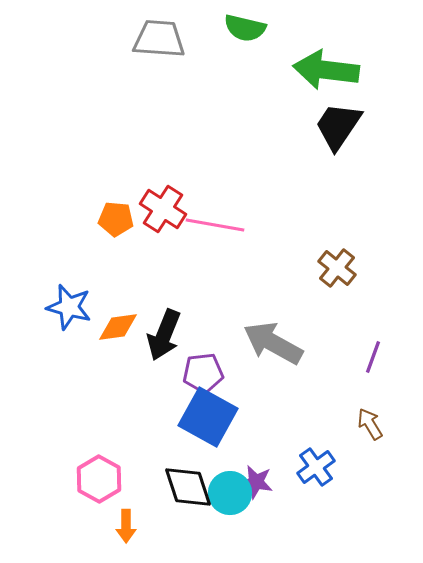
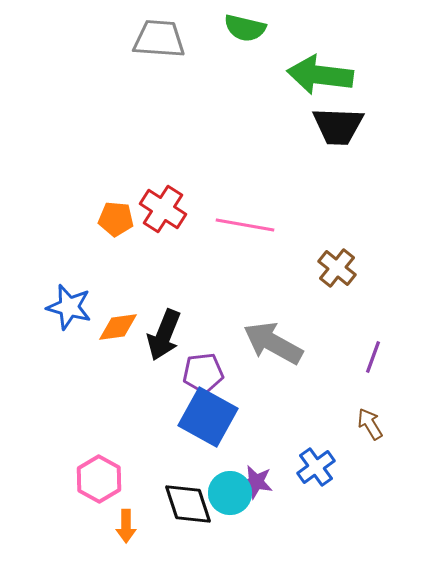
green arrow: moved 6 px left, 5 px down
black trapezoid: rotated 122 degrees counterclockwise
pink line: moved 30 px right
black diamond: moved 17 px down
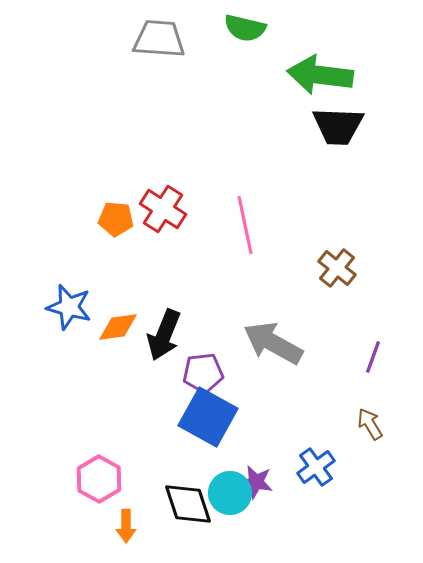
pink line: rotated 68 degrees clockwise
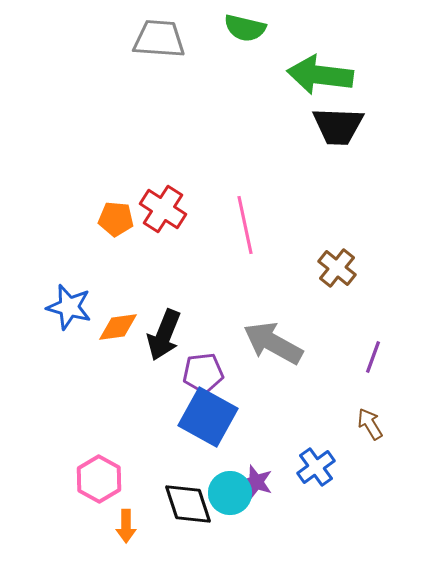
purple star: rotated 8 degrees clockwise
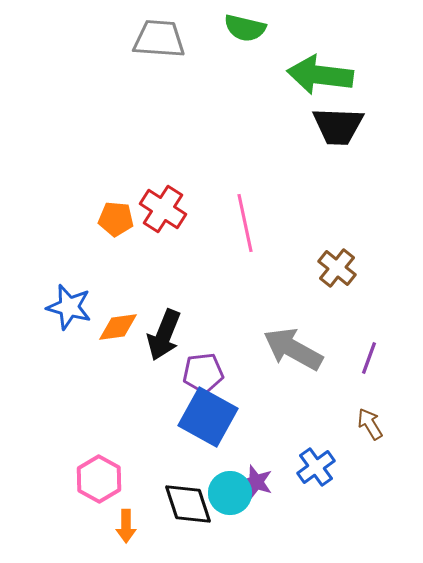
pink line: moved 2 px up
gray arrow: moved 20 px right, 6 px down
purple line: moved 4 px left, 1 px down
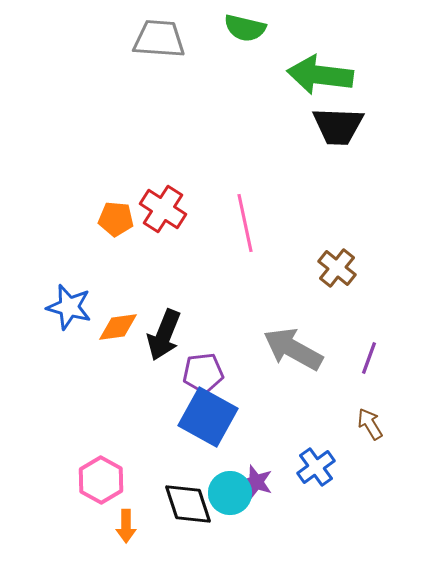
pink hexagon: moved 2 px right, 1 px down
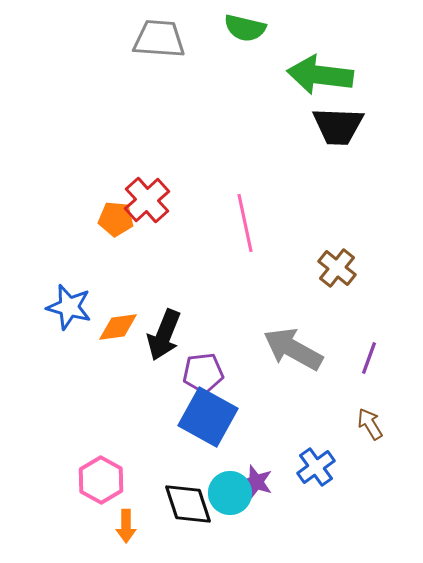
red cross: moved 16 px left, 9 px up; rotated 15 degrees clockwise
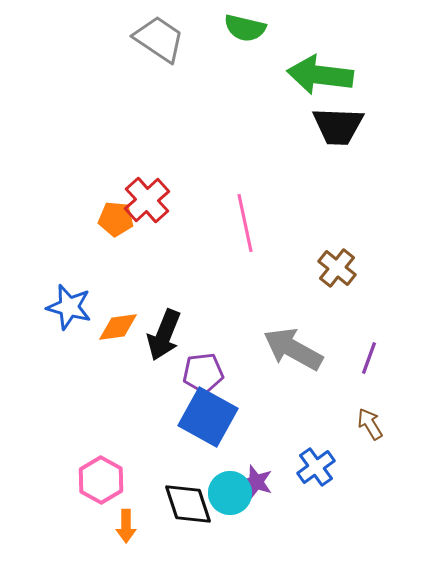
gray trapezoid: rotated 30 degrees clockwise
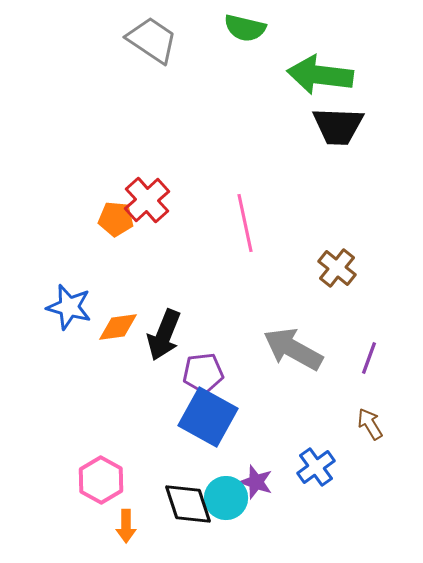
gray trapezoid: moved 7 px left, 1 px down
cyan circle: moved 4 px left, 5 px down
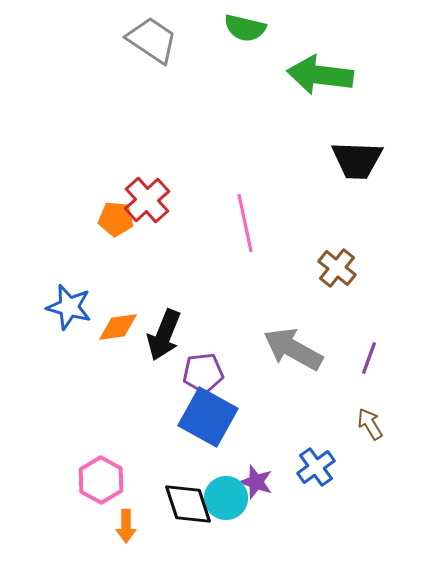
black trapezoid: moved 19 px right, 34 px down
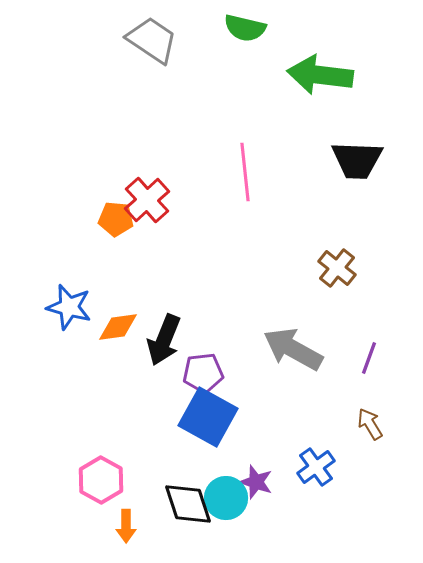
pink line: moved 51 px up; rotated 6 degrees clockwise
black arrow: moved 5 px down
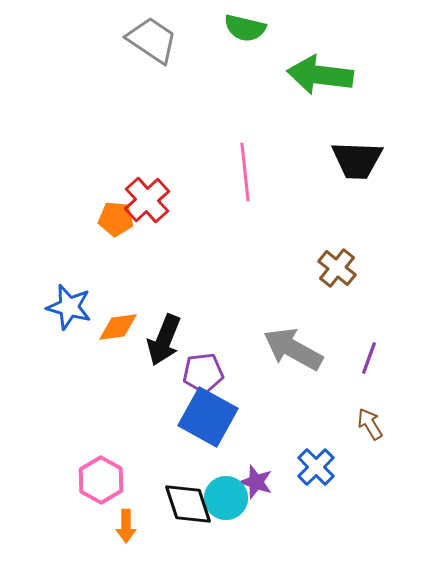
blue cross: rotated 9 degrees counterclockwise
